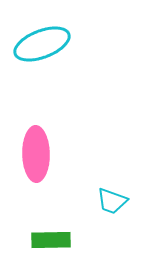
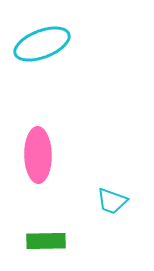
pink ellipse: moved 2 px right, 1 px down
green rectangle: moved 5 px left, 1 px down
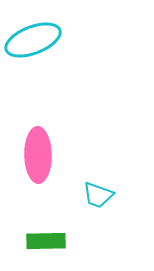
cyan ellipse: moved 9 px left, 4 px up
cyan trapezoid: moved 14 px left, 6 px up
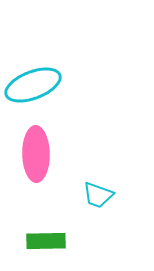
cyan ellipse: moved 45 px down
pink ellipse: moved 2 px left, 1 px up
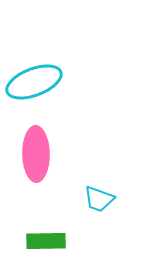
cyan ellipse: moved 1 px right, 3 px up
cyan trapezoid: moved 1 px right, 4 px down
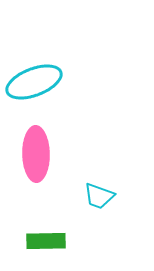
cyan trapezoid: moved 3 px up
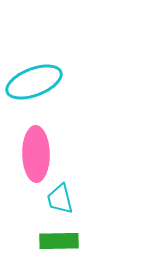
cyan trapezoid: moved 39 px left, 3 px down; rotated 56 degrees clockwise
green rectangle: moved 13 px right
